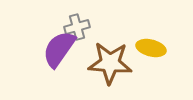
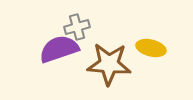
purple semicircle: rotated 36 degrees clockwise
brown star: moved 1 px left, 1 px down
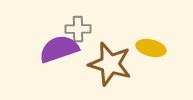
gray cross: moved 1 px right, 2 px down; rotated 15 degrees clockwise
brown star: moved 1 px right; rotated 12 degrees clockwise
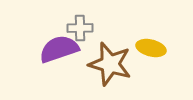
gray cross: moved 2 px right, 1 px up
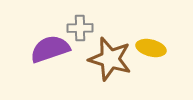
purple semicircle: moved 9 px left
brown star: moved 5 px up
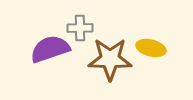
brown star: rotated 15 degrees counterclockwise
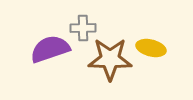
gray cross: moved 3 px right
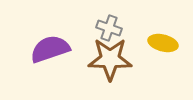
gray cross: moved 26 px right; rotated 20 degrees clockwise
yellow ellipse: moved 12 px right, 5 px up
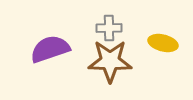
gray cross: rotated 20 degrees counterclockwise
brown star: moved 2 px down
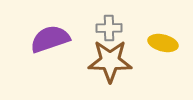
purple semicircle: moved 10 px up
